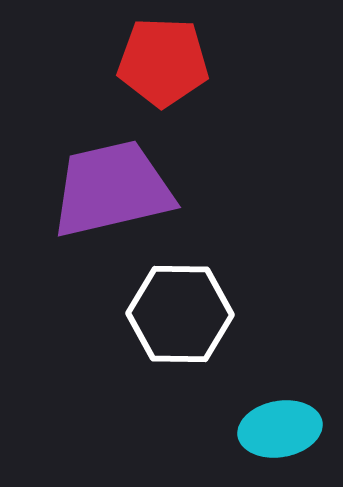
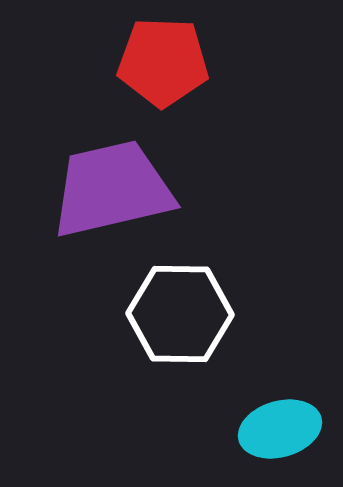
cyan ellipse: rotated 6 degrees counterclockwise
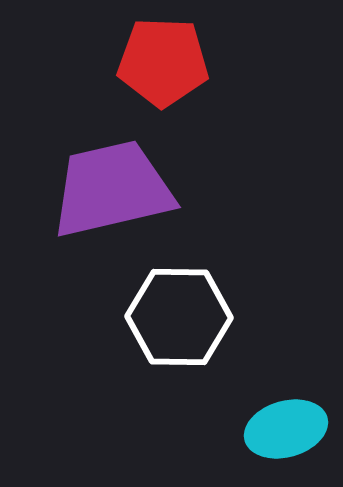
white hexagon: moved 1 px left, 3 px down
cyan ellipse: moved 6 px right
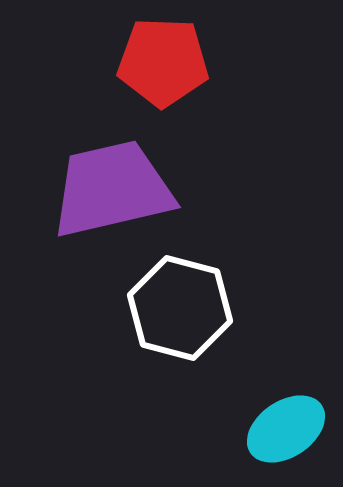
white hexagon: moved 1 px right, 9 px up; rotated 14 degrees clockwise
cyan ellipse: rotated 18 degrees counterclockwise
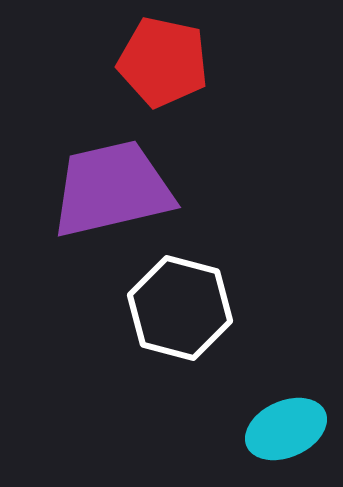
red pentagon: rotated 10 degrees clockwise
cyan ellipse: rotated 10 degrees clockwise
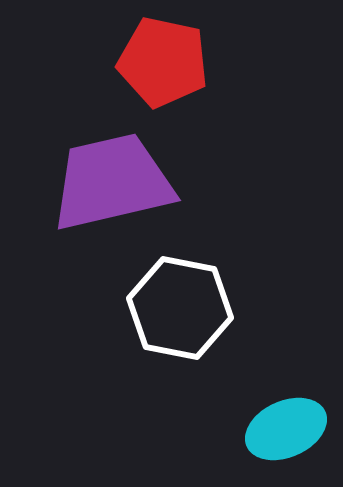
purple trapezoid: moved 7 px up
white hexagon: rotated 4 degrees counterclockwise
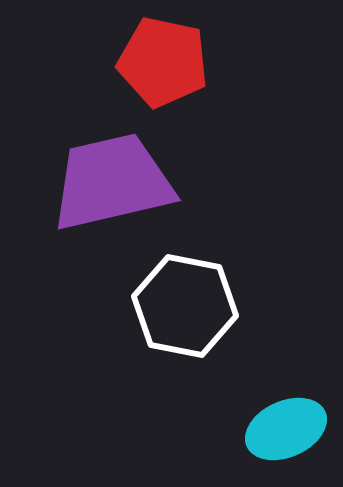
white hexagon: moved 5 px right, 2 px up
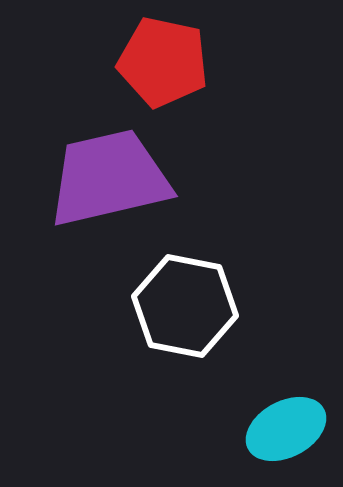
purple trapezoid: moved 3 px left, 4 px up
cyan ellipse: rotated 4 degrees counterclockwise
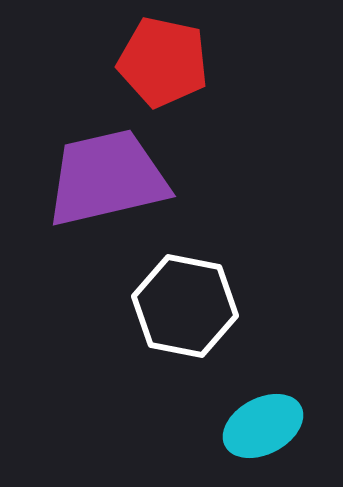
purple trapezoid: moved 2 px left
cyan ellipse: moved 23 px left, 3 px up
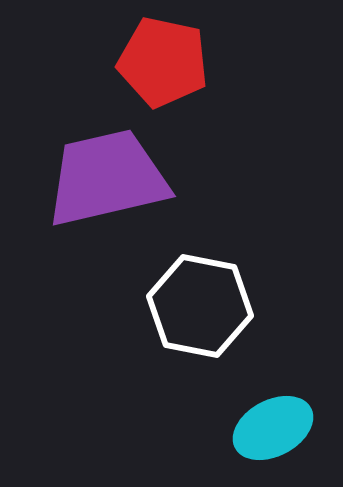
white hexagon: moved 15 px right
cyan ellipse: moved 10 px right, 2 px down
